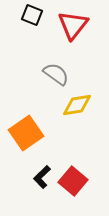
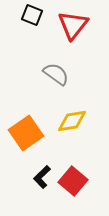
yellow diamond: moved 5 px left, 16 px down
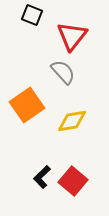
red triangle: moved 1 px left, 11 px down
gray semicircle: moved 7 px right, 2 px up; rotated 12 degrees clockwise
orange square: moved 1 px right, 28 px up
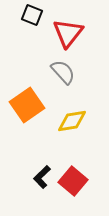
red triangle: moved 4 px left, 3 px up
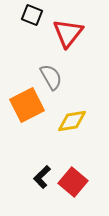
gray semicircle: moved 12 px left, 5 px down; rotated 12 degrees clockwise
orange square: rotated 8 degrees clockwise
red square: moved 1 px down
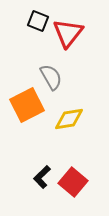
black square: moved 6 px right, 6 px down
yellow diamond: moved 3 px left, 2 px up
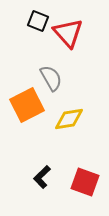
red triangle: rotated 20 degrees counterclockwise
gray semicircle: moved 1 px down
red square: moved 12 px right; rotated 20 degrees counterclockwise
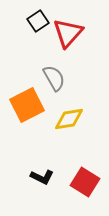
black square: rotated 35 degrees clockwise
red triangle: rotated 24 degrees clockwise
gray semicircle: moved 3 px right
black L-shape: rotated 110 degrees counterclockwise
red square: rotated 12 degrees clockwise
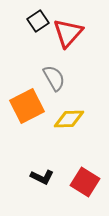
orange square: moved 1 px down
yellow diamond: rotated 8 degrees clockwise
